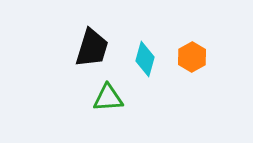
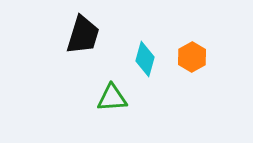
black trapezoid: moved 9 px left, 13 px up
green triangle: moved 4 px right
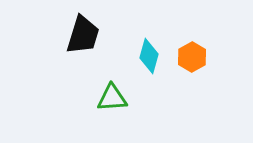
cyan diamond: moved 4 px right, 3 px up
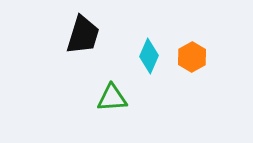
cyan diamond: rotated 8 degrees clockwise
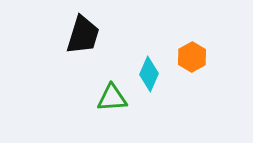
cyan diamond: moved 18 px down
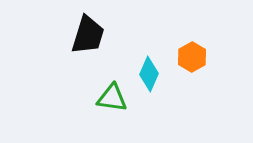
black trapezoid: moved 5 px right
green triangle: rotated 12 degrees clockwise
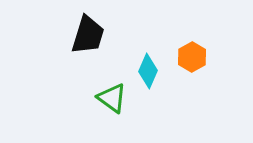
cyan diamond: moved 1 px left, 3 px up
green triangle: rotated 28 degrees clockwise
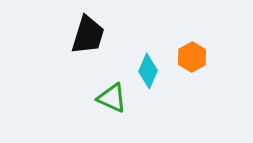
green triangle: rotated 12 degrees counterclockwise
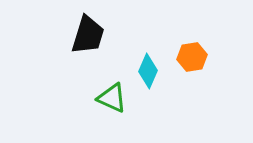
orange hexagon: rotated 20 degrees clockwise
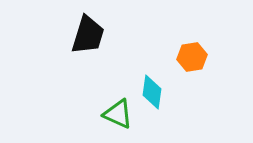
cyan diamond: moved 4 px right, 21 px down; rotated 16 degrees counterclockwise
green triangle: moved 6 px right, 16 px down
